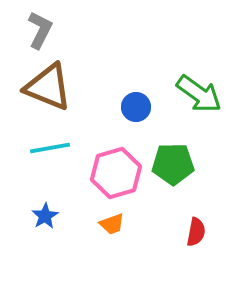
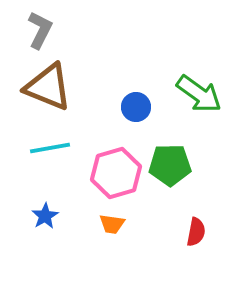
green pentagon: moved 3 px left, 1 px down
orange trapezoid: rotated 28 degrees clockwise
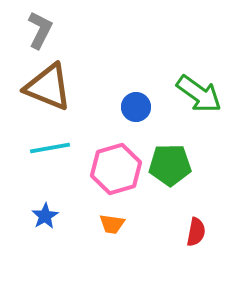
pink hexagon: moved 4 px up
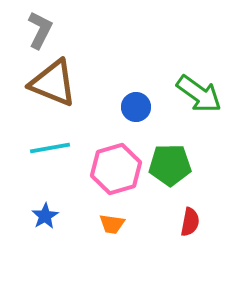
brown triangle: moved 5 px right, 4 px up
red semicircle: moved 6 px left, 10 px up
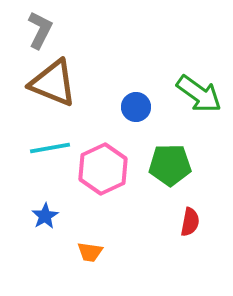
pink hexagon: moved 13 px left; rotated 9 degrees counterclockwise
orange trapezoid: moved 22 px left, 28 px down
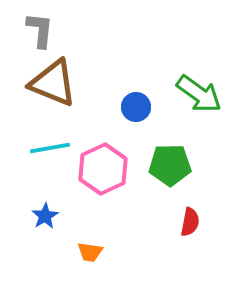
gray L-shape: rotated 21 degrees counterclockwise
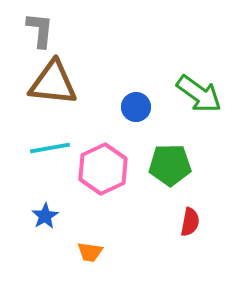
brown triangle: rotated 16 degrees counterclockwise
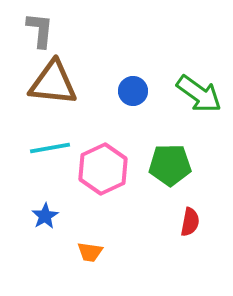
blue circle: moved 3 px left, 16 px up
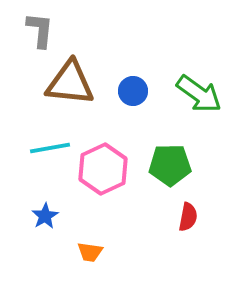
brown triangle: moved 17 px right
red semicircle: moved 2 px left, 5 px up
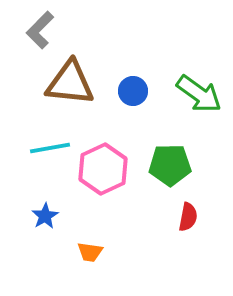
gray L-shape: rotated 141 degrees counterclockwise
